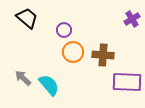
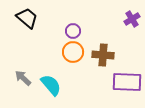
purple circle: moved 9 px right, 1 px down
cyan semicircle: moved 2 px right
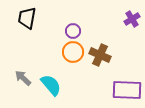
black trapezoid: rotated 120 degrees counterclockwise
brown cross: moved 3 px left; rotated 20 degrees clockwise
purple rectangle: moved 8 px down
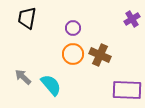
purple circle: moved 3 px up
orange circle: moved 2 px down
gray arrow: moved 1 px up
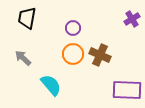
gray arrow: moved 19 px up
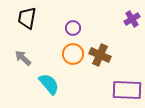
cyan semicircle: moved 2 px left, 1 px up
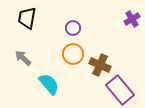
brown cross: moved 10 px down
purple rectangle: moved 7 px left; rotated 48 degrees clockwise
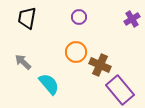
purple circle: moved 6 px right, 11 px up
orange circle: moved 3 px right, 2 px up
gray arrow: moved 4 px down
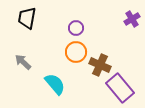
purple circle: moved 3 px left, 11 px down
cyan semicircle: moved 6 px right
purple rectangle: moved 2 px up
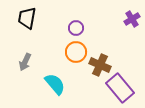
gray arrow: moved 2 px right; rotated 108 degrees counterclockwise
